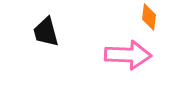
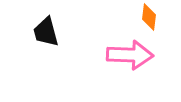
pink arrow: moved 2 px right
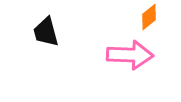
orange diamond: rotated 44 degrees clockwise
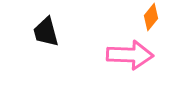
orange diamond: moved 2 px right; rotated 12 degrees counterclockwise
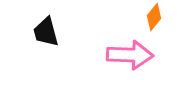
orange diamond: moved 3 px right
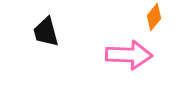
pink arrow: moved 1 px left
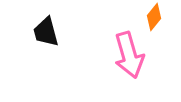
pink arrow: rotated 72 degrees clockwise
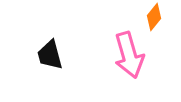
black trapezoid: moved 4 px right, 23 px down
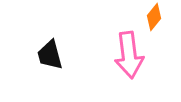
pink arrow: rotated 9 degrees clockwise
